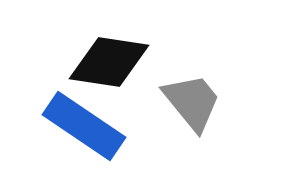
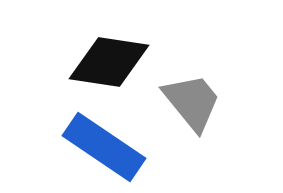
blue rectangle: moved 20 px right, 21 px down
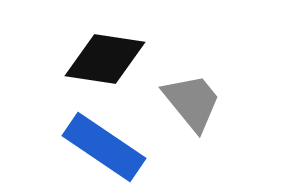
black diamond: moved 4 px left, 3 px up
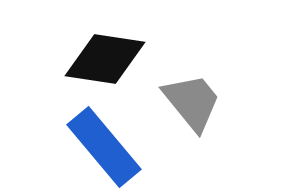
blue rectangle: rotated 16 degrees clockwise
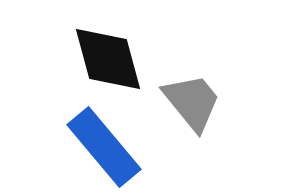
black diamond: moved 3 px right; rotated 66 degrees clockwise
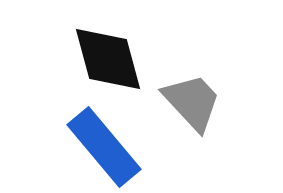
gray trapezoid: rotated 4 degrees counterclockwise
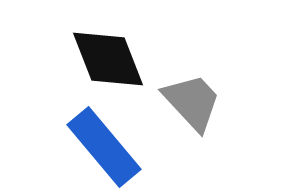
black diamond: rotated 6 degrees counterclockwise
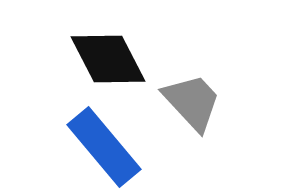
black diamond: rotated 6 degrees counterclockwise
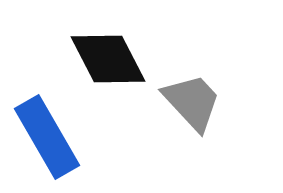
blue rectangle: moved 57 px left, 10 px up; rotated 10 degrees clockwise
